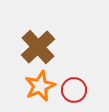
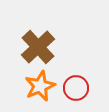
red circle: moved 2 px right, 2 px up
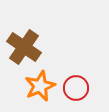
brown cross: moved 14 px left; rotated 12 degrees counterclockwise
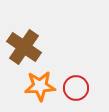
orange star: rotated 20 degrees clockwise
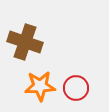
brown cross: moved 1 px right, 5 px up; rotated 16 degrees counterclockwise
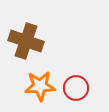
brown cross: moved 1 px right, 1 px up
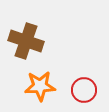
red circle: moved 8 px right, 2 px down
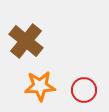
brown cross: rotated 20 degrees clockwise
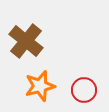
orange star: rotated 12 degrees counterclockwise
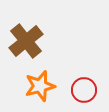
brown cross: rotated 12 degrees clockwise
